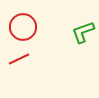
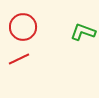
green L-shape: rotated 40 degrees clockwise
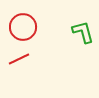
green L-shape: rotated 55 degrees clockwise
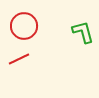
red circle: moved 1 px right, 1 px up
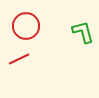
red circle: moved 2 px right
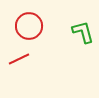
red circle: moved 3 px right
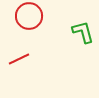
red circle: moved 10 px up
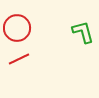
red circle: moved 12 px left, 12 px down
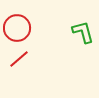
red line: rotated 15 degrees counterclockwise
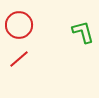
red circle: moved 2 px right, 3 px up
